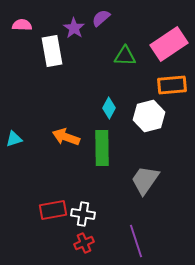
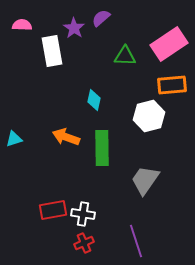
cyan diamond: moved 15 px left, 8 px up; rotated 15 degrees counterclockwise
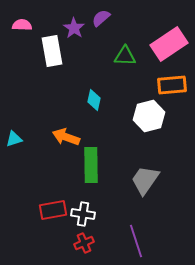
green rectangle: moved 11 px left, 17 px down
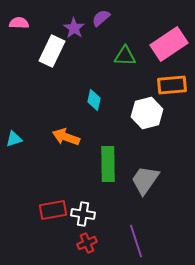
pink semicircle: moved 3 px left, 2 px up
white rectangle: rotated 36 degrees clockwise
white hexagon: moved 2 px left, 3 px up
green rectangle: moved 17 px right, 1 px up
red cross: moved 3 px right
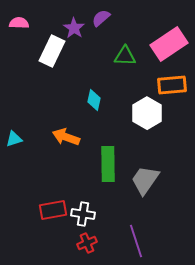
white hexagon: rotated 16 degrees counterclockwise
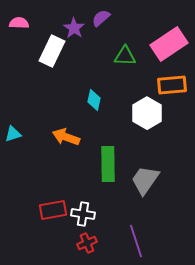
cyan triangle: moved 1 px left, 5 px up
